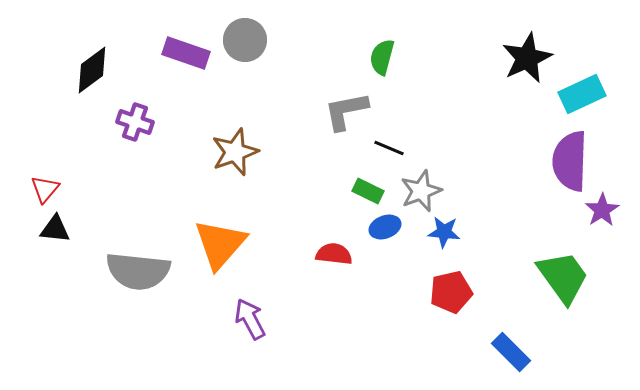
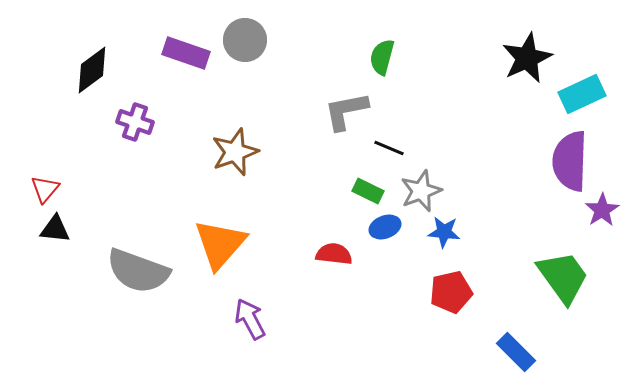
gray semicircle: rotated 14 degrees clockwise
blue rectangle: moved 5 px right
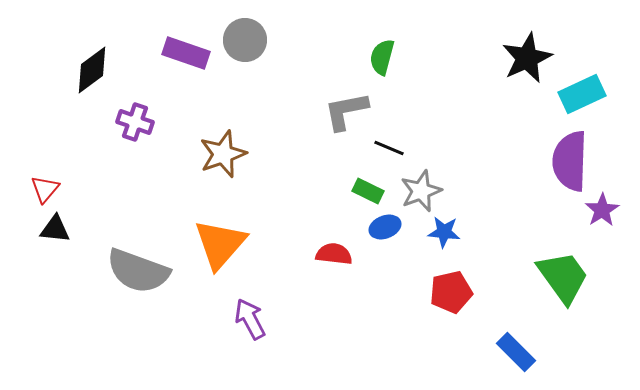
brown star: moved 12 px left, 2 px down
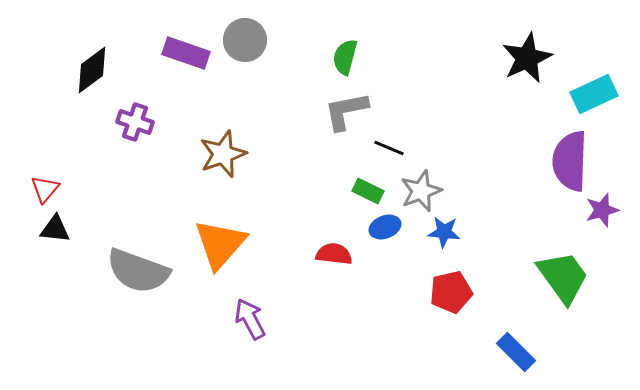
green semicircle: moved 37 px left
cyan rectangle: moved 12 px right
purple star: rotated 16 degrees clockwise
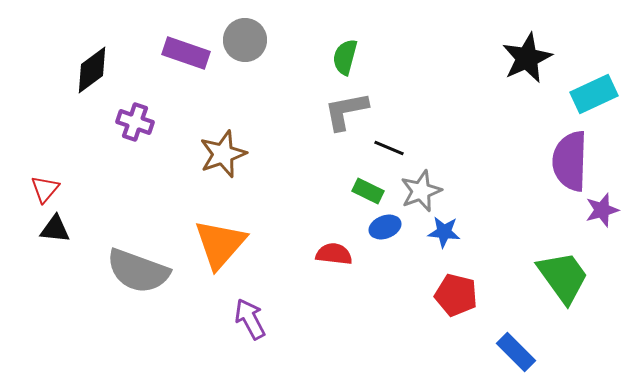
red pentagon: moved 5 px right, 3 px down; rotated 27 degrees clockwise
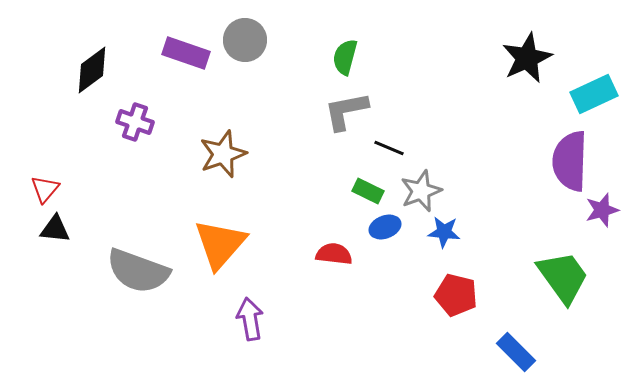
purple arrow: rotated 18 degrees clockwise
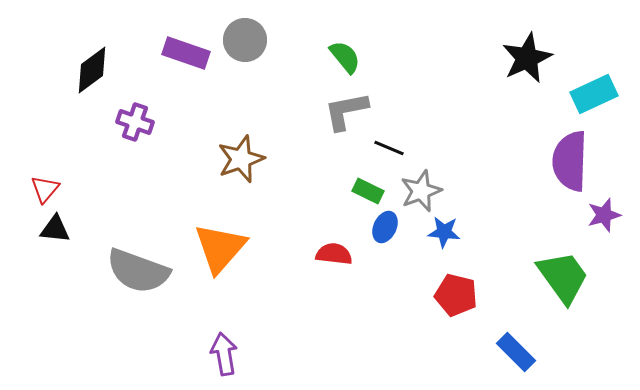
green semicircle: rotated 126 degrees clockwise
brown star: moved 18 px right, 5 px down
purple star: moved 2 px right, 5 px down
blue ellipse: rotated 44 degrees counterclockwise
orange triangle: moved 4 px down
purple arrow: moved 26 px left, 35 px down
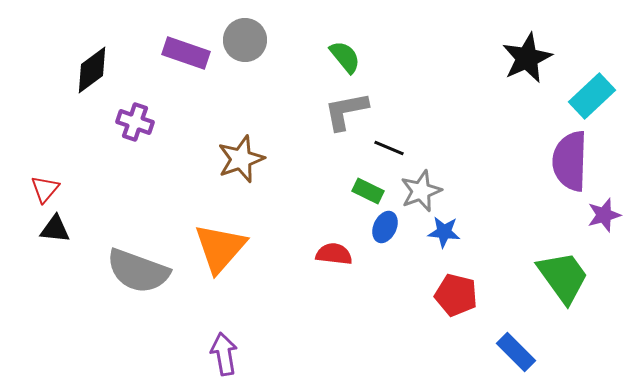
cyan rectangle: moved 2 px left, 2 px down; rotated 18 degrees counterclockwise
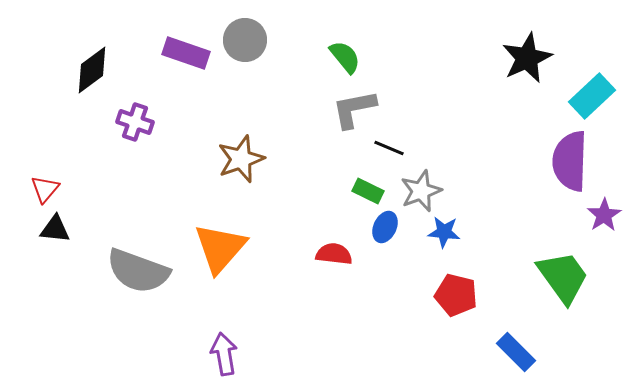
gray L-shape: moved 8 px right, 2 px up
purple star: rotated 16 degrees counterclockwise
